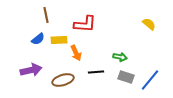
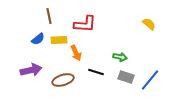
brown line: moved 3 px right, 1 px down
black line: rotated 21 degrees clockwise
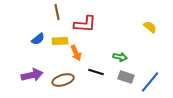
brown line: moved 8 px right, 4 px up
yellow semicircle: moved 1 px right, 3 px down
yellow rectangle: moved 1 px right, 1 px down
purple arrow: moved 1 px right, 5 px down
blue line: moved 2 px down
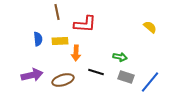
blue semicircle: rotated 56 degrees counterclockwise
orange arrow: rotated 28 degrees clockwise
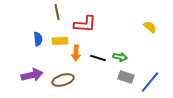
black line: moved 2 px right, 14 px up
